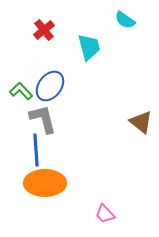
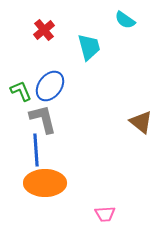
green L-shape: rotated 20 degrees clockwise
pink trapezoid: rotated 50 degrees counterclockwise
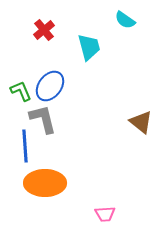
blue line: moved 11 px left, 4 px up
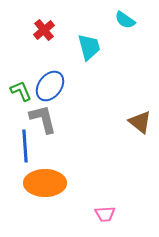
brown triangle: moved 1 px left
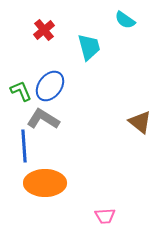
gray L-shape: rotated 44 degrees counterclockwise
blue line: moved 1 px left
pink trapezoid: moved 2 px down
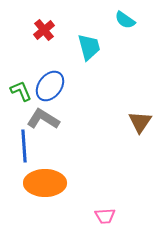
brown triangle: rotated 25 degrees clockwise
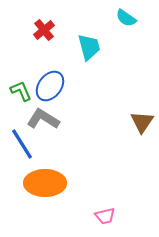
cyan semicircle: moved 1 px right, 2 px up
brown triangle: moved 2 px right
blue line: moved 2 px left, 2 px up; rotated 28 degrees counterclockwise
pink trapezoid: rotated 10 degrees counterclockwise
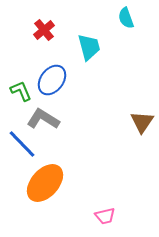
cyan semicircle: rotated 35 degrees clockwise
blue ellipse: moved 2 px right, 6 px up
blue line: rotated 12 degrees counterclockwise
orange ellipse: rotated 48 degrees counterclockwise
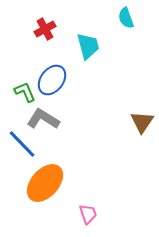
red cross: moved 1 px right, 1 px up; rotated 10 degrees clockwise
cyan trapezoid: moved 1 px left, 1 px up
green L-shape: moved 4 px right, 1 px down
pink trapezoid: moved 17 px left, 2 px up; rotated 95 degrees counterclockwise
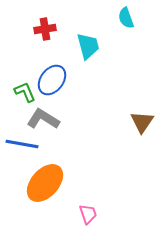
red cross: rotated 20 degrees clockwise
blue line: rotated 36 degrees counterclockwise
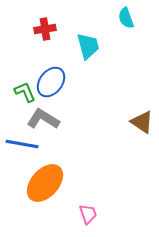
blue ellipse: moved 1 px left, 2 px down
brown triangle: rotated 30 degrees counterclockwise
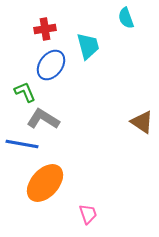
blue ellipse: moved 17 px up
